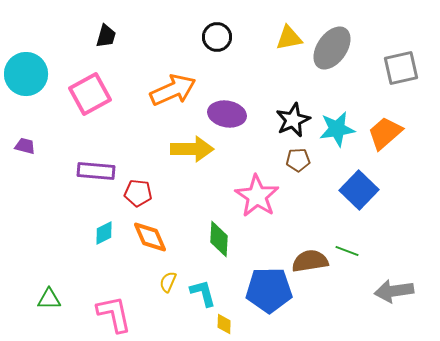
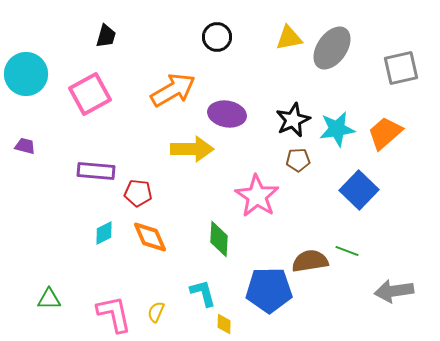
orange arrow: rotated 6 degrees counterclockwise
yellow semicircle: moved 12 px left, 30 px down
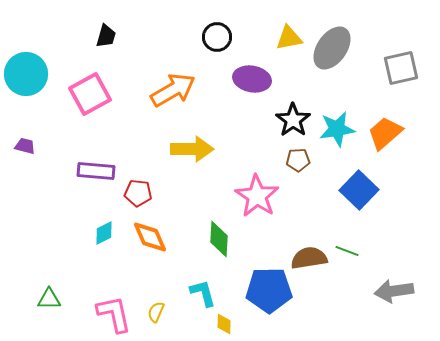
purple ellipse: moved 25 px right, 35 px up
black star: rotated 12 degrees counterclockwise
brown semicircle: moved 1 px left, 3 px up
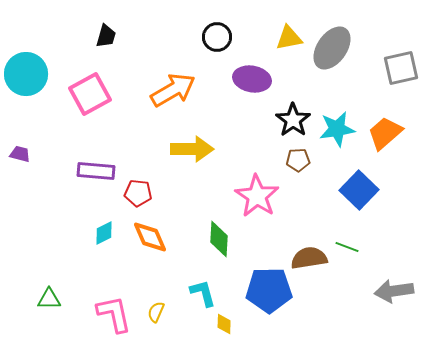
purple trapezoid: moved 5 px left, 8 px down
green line: moved 4 px up
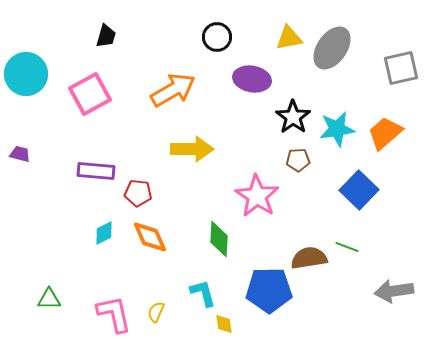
black star: moved 3 px up
yellow diamond: rotated 10 degrees counterclockwise
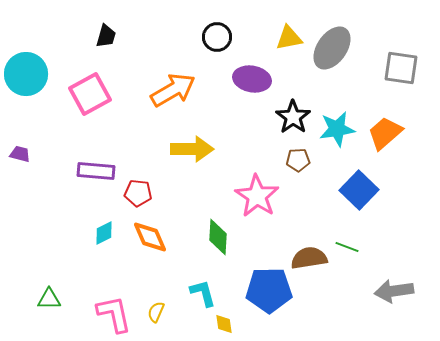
gray square: rotated 21 degrees clockwise
green diamond: moved 1 px left, 2 px up
